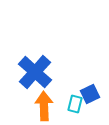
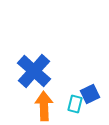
blue cross: moved 1 px left, 1 px up
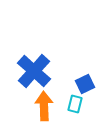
blue square: moved 5 px left, 10 px up
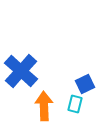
blue cross: moved 13 px left
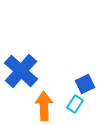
cyan rectangle: rotated 18 degrees clockwise
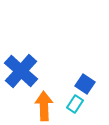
blue square: rotated 30 degrees counterclockwise
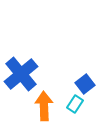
blue cross: moved 3 px down; rotated 8 degrees clockwise
blue square: rotated 18 degrees clockwise
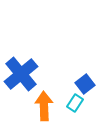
cyan rectangle: moved 1 px up
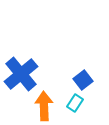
blue square: moved 2 px left, 4 px up
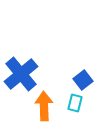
cyan rectangle: rotated 18 degrees counterclockwise
